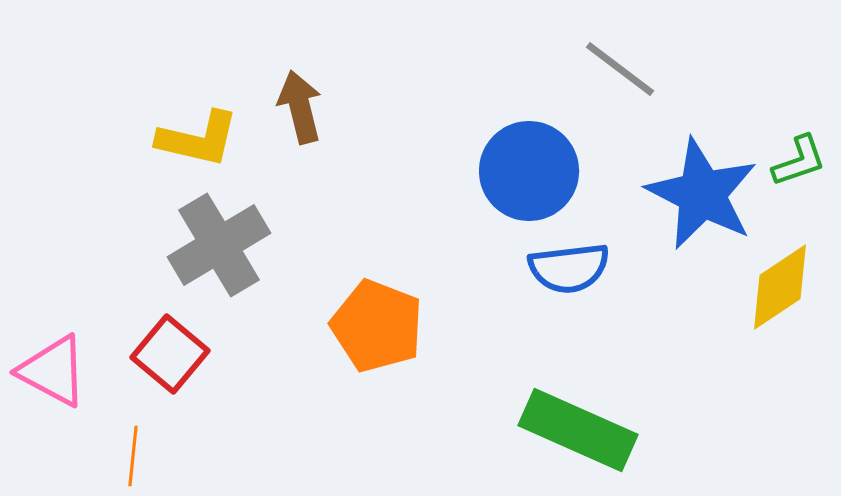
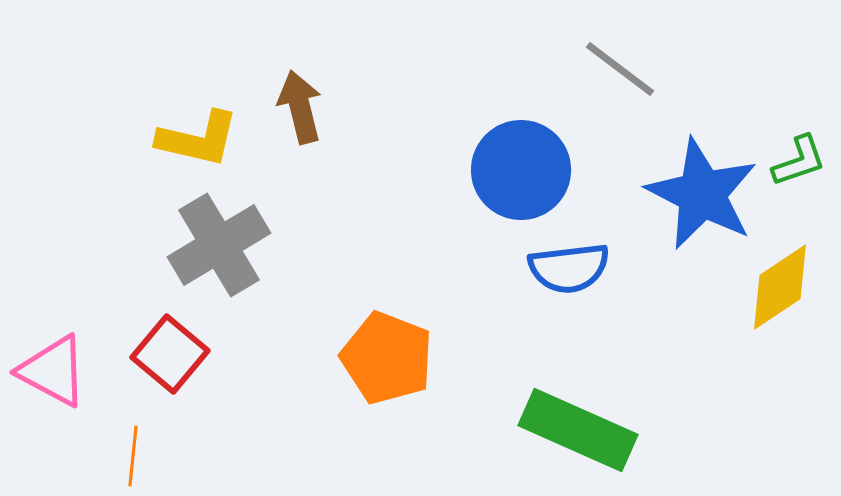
blue circle: moved 8 px left, 1 px up
orange pentagon: moved 10 px right, 32 px down
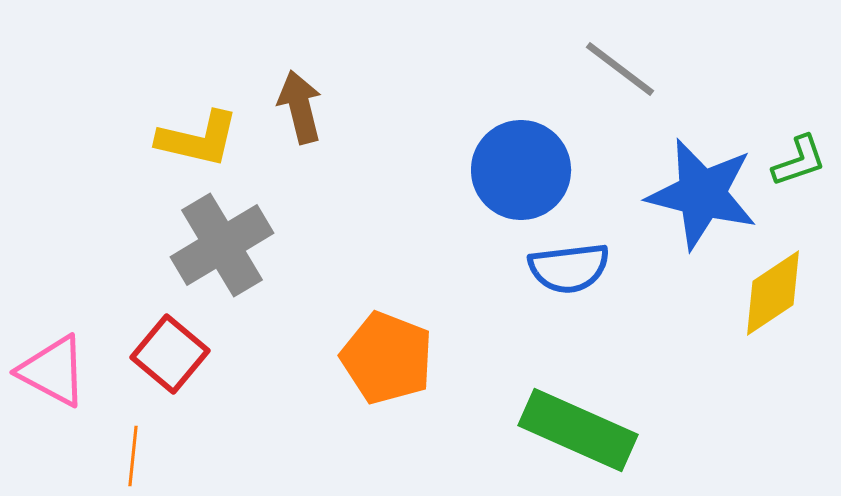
blue star: rotated 13 degrees counterclockwise
gray cross: moved 3 px right
yellow diamond: moved 7 px left, 6 px down
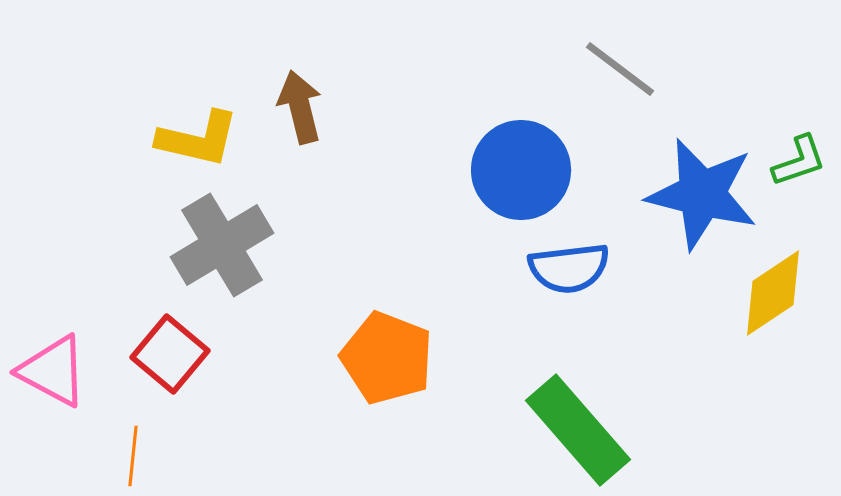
green rectangle: rotated 25 degrees clockwise
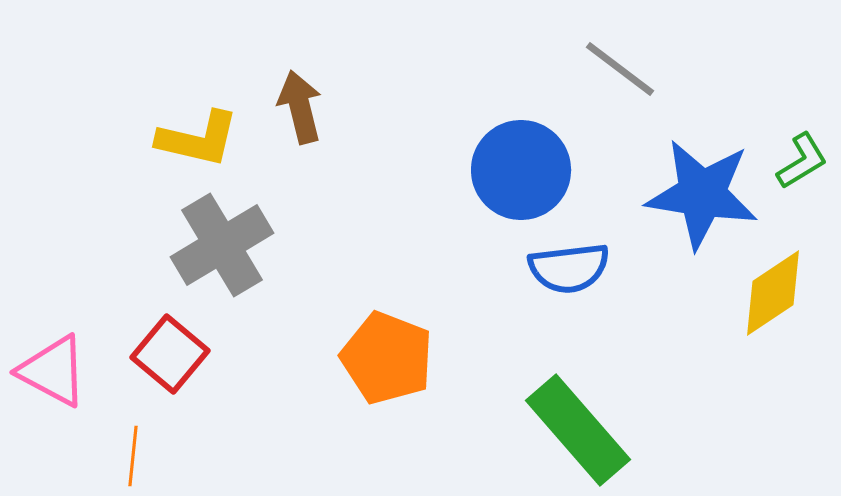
green L-shape: moved 3 px right; rotated 12 degrees counterclockwise
blue star: rotated 5 degrees counterclockwise
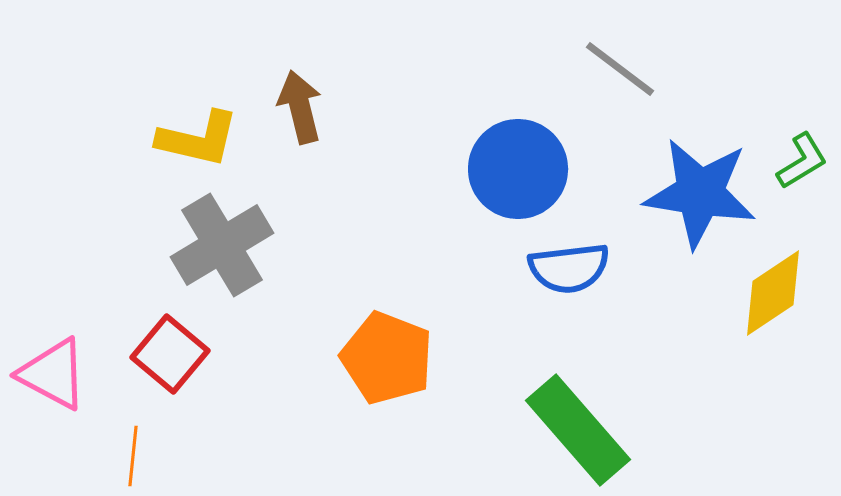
blue circle: moved 3 px left, 1 px up
blue star: moved 2 px left, 1 px up
pink triangle: moved 3 px down
